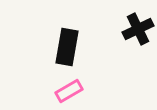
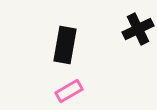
black rectangle: moved 2 px left, 2 px up
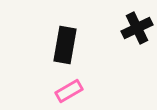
black cross: moved 1 px left, 1 px up
